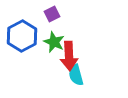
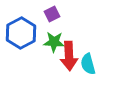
blue hexagon: moved 1 px left, 3 px up
green star: rotated 20 degrees counterclockwise
cyan semicircle: moved 12 px right, 11 px up
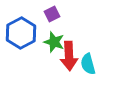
green star: rotated 15 degrees clockwise
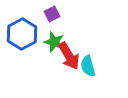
blue hexagon: moved 1 px right, 1 px down
red arrow: rotated 28 degrees counterclockwise
cyan semicircle: moved 2 px down
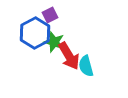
purple square: moved 2 px left, 1 px down
blue hexagon: moved 13 px right, 1 px up
cyan semicircle: moved 2 px left
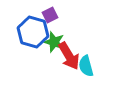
blue hexagon: moved 2 px left, 1 px up; rotated 16 degrees counterclockwise
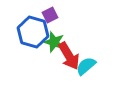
cyan semicircle: rotated 65 degrees clockwise
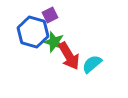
cyan semicircle: moved 6 px right, 2 px up
